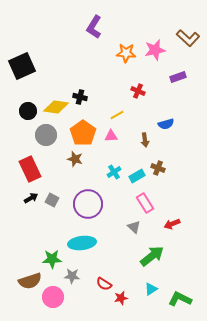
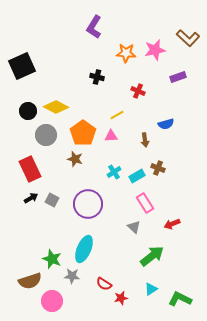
black cross: moved 17 px right, 20 px up
yellow diamond: rotated 20 degrees clockwise
cyan ellipse: moved 2 px right, 6 px down; rotated 60 degrees counterclockwise
green star: rotated 24 degrees clockwise
pink circle: moved 1 px left, 4 px down
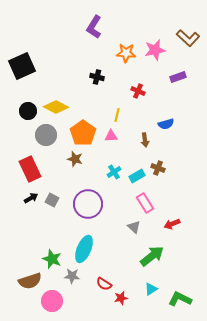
yellow line: rotated 48 degrees counterclockwise
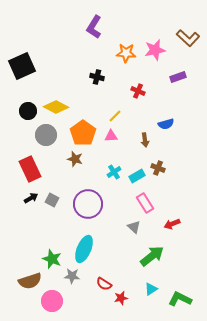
yellow line: moved 2 px left, 1 px down; rotated 32 degrees clockwise
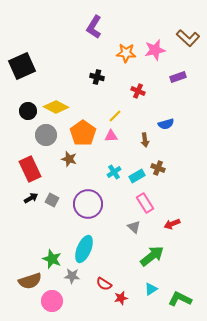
brown star: moved 6 px left
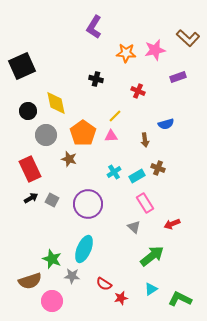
black cross: moved 1 px left, 2 px down
yellow diamond: moved 4 px up; rotated 50 degrees clockwise
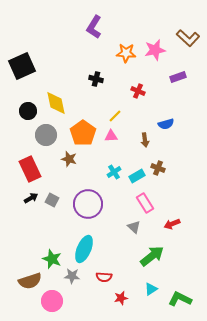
red semicircle: moved 7 px up; rotated 28 degrees counterclockwise
